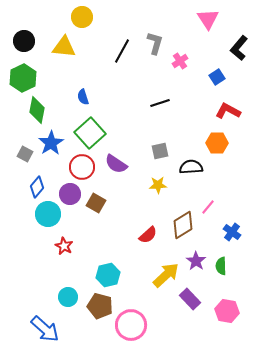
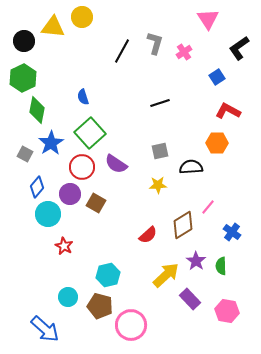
yellow triangle at (64, 47): moved 11 px left, 20 px up
black L-shape at (239, 48): rotated 15 degrees clockwise
pink cross at (180, 61): moved 4 px right, 9 px up
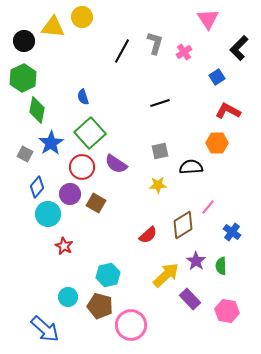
black L-shape at (239, 48): rotated 10 degrees counterclockwise
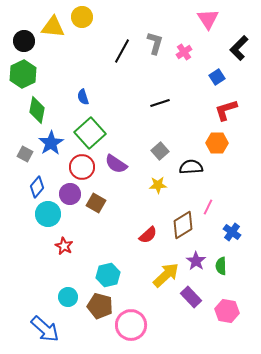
green hexagon at (23, 78): moved 4 px up
red L-shape at (228, 111): moved 2 px left, 1 px up; rotated 45 degrees counterclockwise
gray square at (160, 151): rotated 30 degrees counterclockwise
pink line at (208, 207): rotated 14 degrees counterclockwise
purple rectangle at (190, 299): moved 1 px right, 2 px up
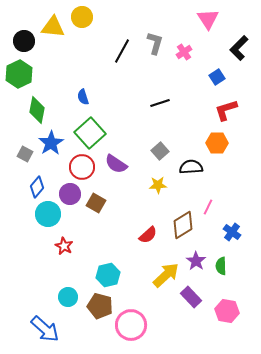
green hexagon at (23, 74): moved 4 px left
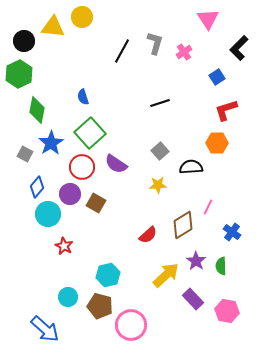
purple rectangle at (191, 297): moved 2 px right, 2 px down
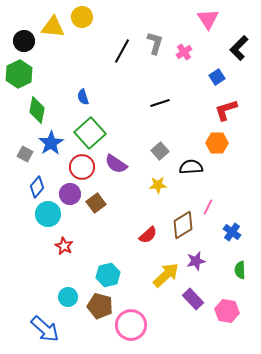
brown square at (96, 203): rotated 24 degrees clockwise
purple star at (196, 261): rotated 24 degrees clockwise
green semicircle at (221, 266): moved 19 px right, 4 px down
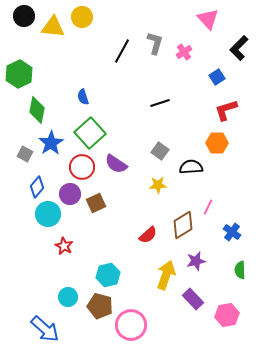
pink triangle at (208, 19): rotated 10 degrees counterclockwise
black circle at (24, 41): moved 25 px up
gray square at (160, 151): rotated 12 degrees counterclockwise
brown square at (96, 203): rotated 12 degrees clockwise
yellow arrow at (166, 275): rotated 28 degrees counterclockwise
pink hexagon at (227, 311): moved 4 px down; rotated 20 degrees counterclockwise
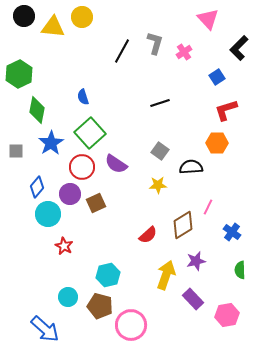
gray square at (25, 154): moved 9 px left, 3 px up; rotated 28 degrees counterclockwise
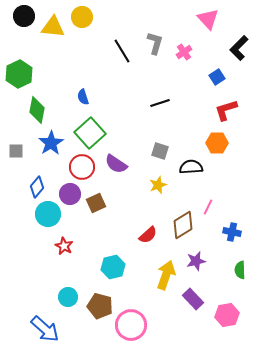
black line at (122, 51): rotated 60 degrees counterclockwise
gray square at (160, 151): rotated 18 degrees counterclockwise
yellow star at (158, 185): rotated 18 degrees counterclockwise
blue cross at (232, 232): rotated 24 degrees counterclockwise
cyan hexagon at (108, 275): moved 5 px right, 8 px up
